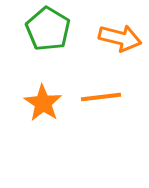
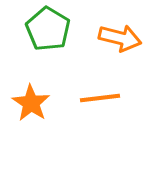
orange line: moved 1 px left, 1 px down
orange star: moved 12 px left
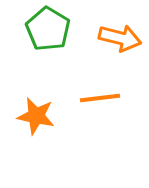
orange star: moved 5 px right, 13 px down; rotated 21 degrees counterclockwise
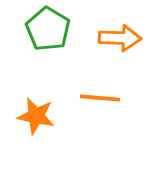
orange arrow: rotated 12 degrees counterclockwise
orange line: rotated 12 degrees clockwise
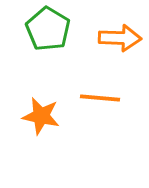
orange star: moved 5 px right
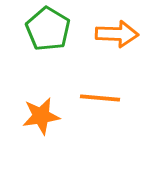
orange arrow: moved 3 px left, 4 px up
orange star: rotated 21 degrees counterclockwise
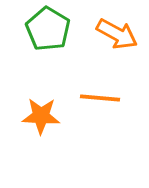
orange arrow: rotated 27 degrees clockwise
orange star: rotated 12 degrees clockwise
